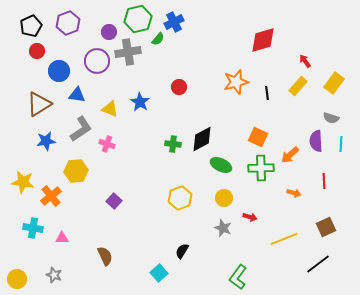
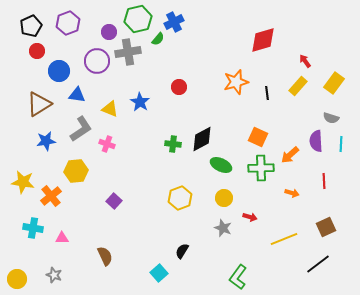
orange arrow at (294, 193): moved 2 px left
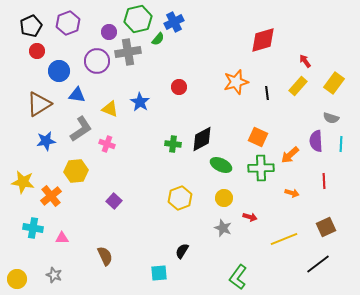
cyan square at (159, 273): rotated 36 degrees clockwise
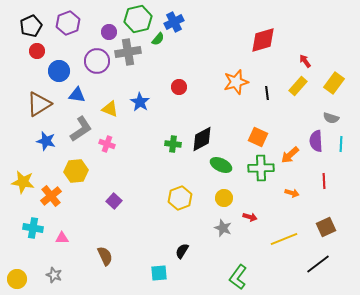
blue star at (46, 141): rotated 24 degrees clockwise
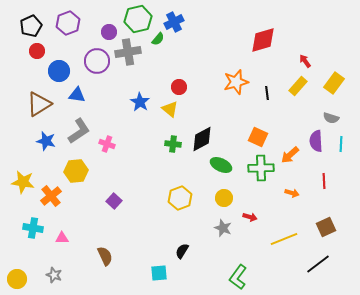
yellow triangle at (110, 109): moved 60 px right; rotated 18 degrees clockwise
gray L-shape at (81, 129): moved 2 px left, 2 px down
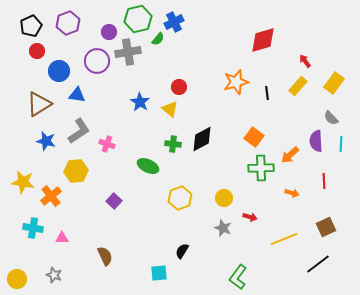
gray semicircle at (331, 118): rotated 28 degrees clockwise
orange square at (258, 137): moved 4 px left; rotated 12 degrees clockwise
green ellipse at (221, 165): moved 73 px left, 1 px down
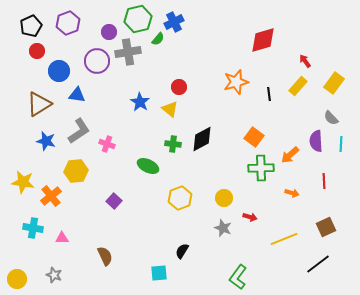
black line at (267, 93): moved 2 px right, 1 px down
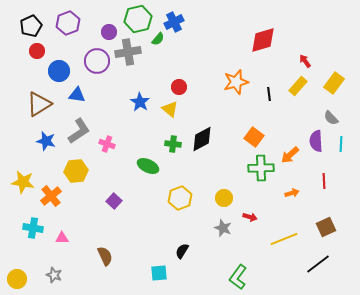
orange arrow at (292, 193): rotated 32 degrees counterclockwise
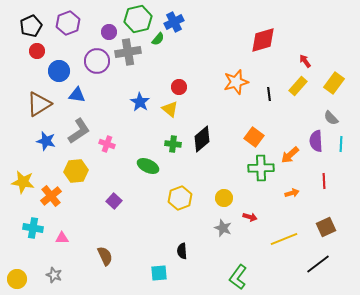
black diamond at (202, 139): rotated 12 degrees counterclockwise
black semicircle at (182, 251): rotated 35 degrees counterclockwise
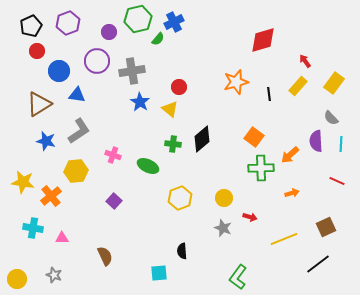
gray cross at (128, 52): moved 4 px right, 19 px down
pink cross at (107, 144): moved 6 px right, 11 px down
red line at (324, 181): moved 13 px right; rotated 63 degrees counterclockwise
